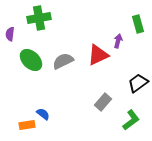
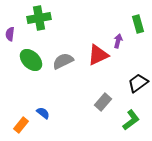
blue semicircle: moved 1 px up
orange rectangle: moved 6 px left; rotated 42 degrees counterclockwise
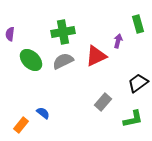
green cross: moved 24 px right, 14 px down
red triangle: moved 2 px left, 1 px down
green L-shape: moved 2 px right, 1 px up; rotated 25 degrees clockwise
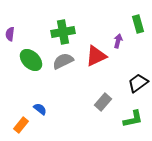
blue semicircle: moved 3 px left, 4 px up
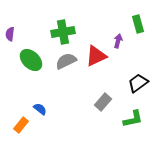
gray semicircle: moved 3 px right
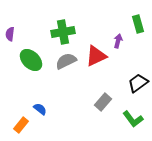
green L-shape: rotated 65 degrees clockwise
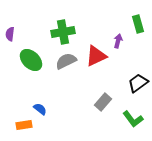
orange rectangle: moved 3 px right; rotated 42 degrees clockwise
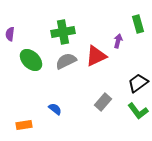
blue semicircle: moved 15 px right
green L-shape: moved 5 px right, 8 px up
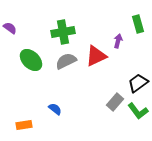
purple semicircle: moved 6 px up; rotated 120 degrees clockwise
gray rectangle: moved 12 px right
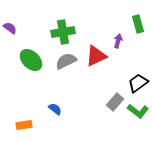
green L-shape: rotated 15 degrees counterclockwise
